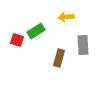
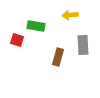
yellow arrow: moved 4 px right, 2 px up
green rectangle: moved 5 px up; rotated 42 degrees clockwise
brown rectangle: moved 1 px left, 1 px up
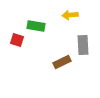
brown rectangle: moved 4 px right, 5 px down; rotated 48 degrees clockwise
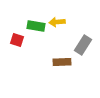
yellow arrow: moved 13 px left, 7 px down
gray rectangle: rotated 36 degrees clockwise
brown rectangle: rotated 24 degrees clockwise
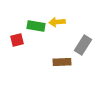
red square: rotated 32 degrees counterclockwise
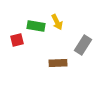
yellow arrow: rotated 112 degrees counterclockwise
brown rectangle: moved 4 px left, 1 px down
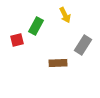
yellow arrow: moved 8 px right, 7 px up
green rectangle: rotated 72 degrees counterclockwise
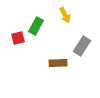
red square: moved 1 px right, 2 px up
gray rectangle: moved 1 px left, 1 px down
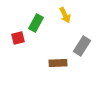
green rectangle: moved 3 px up
